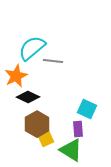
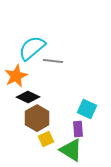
brown hexagon: moved 6 px up
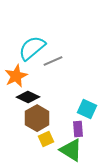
gray line: rotated 30 degrees counterclockwise
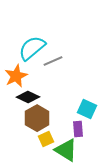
green triangle: moved 5 px left
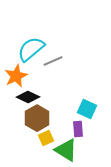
cyan semicircle: moved 1 px left, 1 px down
yellow square: moved 1 px up
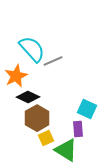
cyan semicircle: moved 1 px right; rotated 88 degrees clockwise
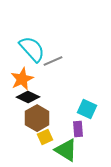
orange star: moved 6 px right, 3 px down
yellow square: moved 1 px left, 1 px up
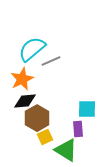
cyan semicircle: rotated 88 degrees counterclockwise
gray line: moved 2 px left
black diamond: moved 3 px left, 4 px down; rotated 30 degrees counterclockwise
cyan square: rotated 24 degrees counterclockwise
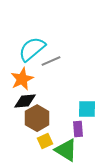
yellow square: moved 4 px down
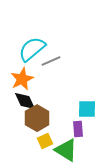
black diamond: rotated 70 degrees clockwise
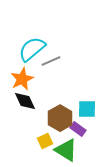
brown hexagon: moved 23 px right
purple rectangle: rotated 49 degrees counterclockwise
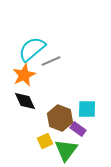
orange star: moved 2 px right, 4 px up
brown hexagon: rotated 10 degrees counterclockwise
green triangle: rotated 35 degrees clockwise
